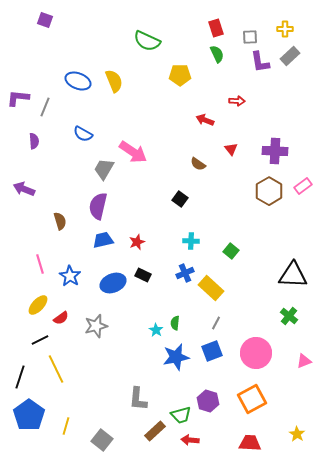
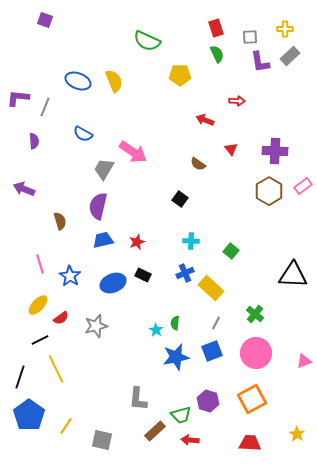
green cross at (289, 316): moved 34 px left, 2 px up
yellow line at (66, 426): rotated 18 degrees clockwise
gray square at (102, 440): rotated 25 degrees counterclockwise
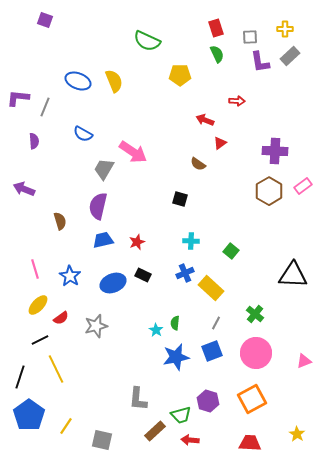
red triangle at (231, 149): moved 11 px left, 6 px up; rotated 32 degrees clockwise
black square at (180, 199): rotated 21 degrees counterclockwise
pink line at (40, 264): moved 5 px left, 5 px down
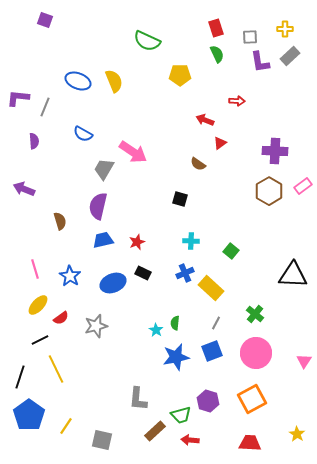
black rectangle at (143, 275): moved 2 px up
pink triangle at (304, 361): rotated 35 degrees counterclockwise
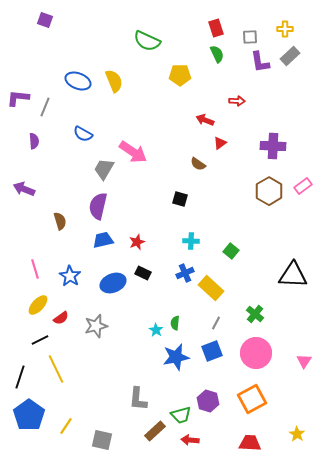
purple cross at (275, 151): moved 2 px left, 5 px up
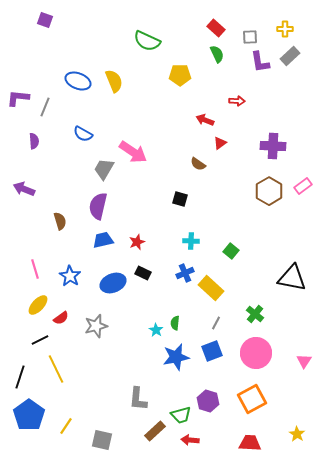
red rectangle at (216, 28): rotated 30 degrees counterclockwise
black triangle at (293, 275): moved 1 px left, 3 px down; rotated 8 degrees clockwise
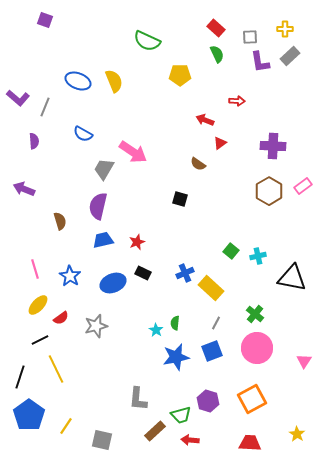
purple L-shape at (18, 98): rotated 145 degrees counterclockwise
cyan cross at (191, 241): moved 67 px right, 15 px down; rotated 14 degrees counterclockwise
pink circle at (256, 353): moved 1 px right, 5 px up
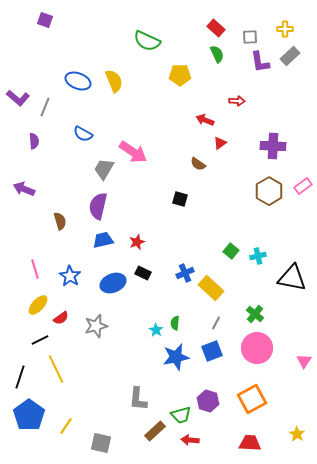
gray square at (102, 440): moved 1 px left, 3 px down
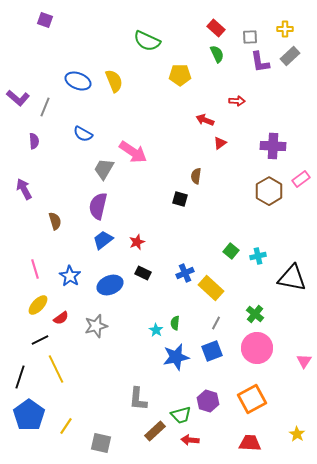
brown semicircle at (198, 164): moved 2 px left, 12 px down; rotated 63 degrees clockwise
pink rectangle at (303, 186): moved 2 px left, 7 px up
purple arrow at (24, 189): rotated 40 degrees clockwise
brown semicircle at (60, 221): moved 5 px left
blue trapezoid at (103, 240): rotated 25 degrees counterclockwise
blue ellipse at (113, 283): moved 3 px left, 2 px down
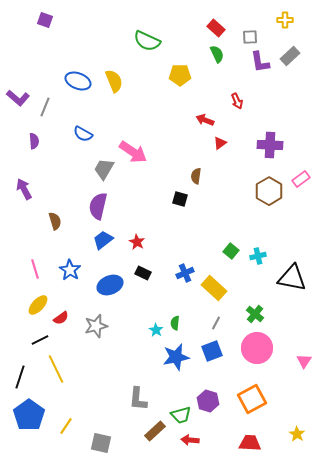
yellow cross at (285, 29): moved 9 px up
red arrow at (237, 101): rotated 63 degrees clockwise
purple cross at (273, 146): moved 3 px left, 1 px up
red star at (137, 242): rotated 21 degrees counterclockwise
blue star at (70, 276): moved 6 px up
yellow rectangle at (211, 288): moved 3 px right
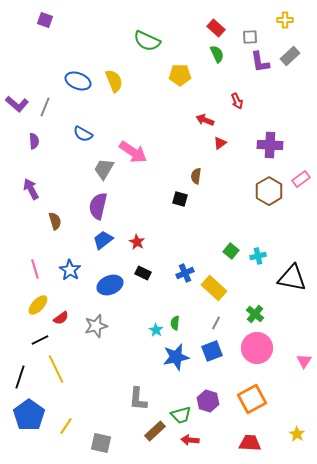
purple L-shape at (18, 98): moved 1 px left, 6 px down
purple arrow at (24, 189): moved 7 px right
